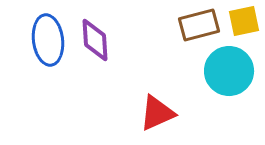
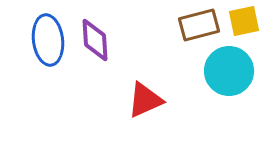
red triangle: moved 12 px left, 13 px up
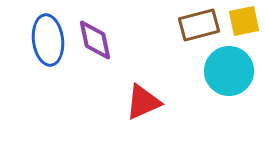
purple diamond: rotated 9 degrees counterclockwise
red triangle: moved 2 px left, 2 px down
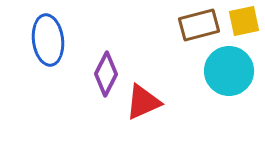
purple diamond: moved 11 px right, 34 px down; rotated 39 degrees clockwise
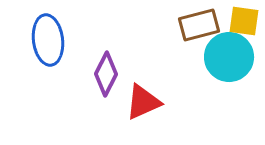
yellow square: rotated 20 degrees clockwise
cyan circle: moved 14 px up
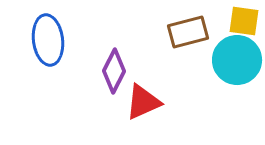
brown rectangle: moved 11 px left, 7 px down
cyan circle: moved 8 px right, 3 px down
purple diamond: moved 8 px right, 3 px up
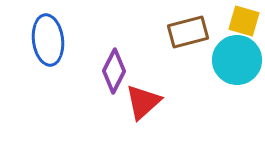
yellow square: rotated 8 degrees clockwise
red triangle: rotated 18 degrees counterclockwise
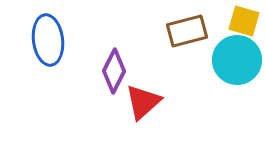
brown rectangle: moved 1 px left, 1 px up
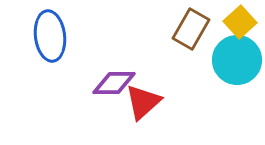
yellow square: moved 4 px left, 1 px down; rotated 32 degrees clockwise
brown rectangle: moved 4 px right, 2 px up; rotated 45 degrees counterclockwise
blue ellipse: moved 2 px right, 4 px up
purple diamond: moved 12 px down; rotated 63 degrees clockwise
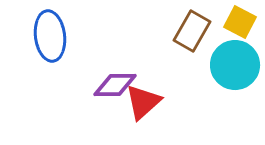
yellow square: rotated 20 degrees counterclockwise
brown rectangle: moved 1 px right, 2 px down
cyan circle: moved 2 px left, 5 px down
purple diamond: moved 1 px right, 2 px down
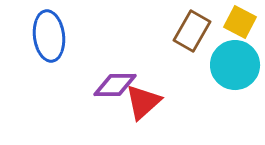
blue ellipse: moved 1 px left
